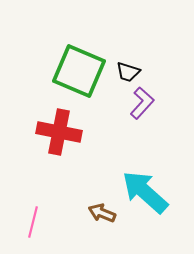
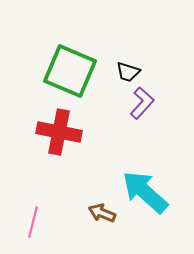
green square: moved 9 px left
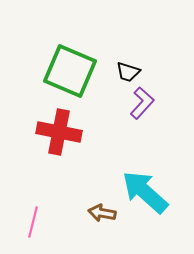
brown arrow: rotated 12 degrees counterclockwise
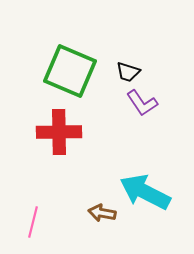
purple L-shape: rotated 104 degrees clockwise
red cross: rotated 12 degrees counterclockwise
cyan arrow: rotated 15 degrees counterclockwise
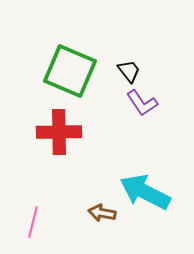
black trapezoid: moved 1 px right, 1 px up; rotated 145 degrees counterclockwise
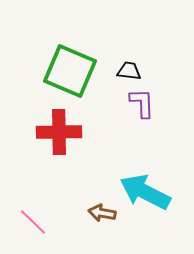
black trapezoid: rotated 45 degrees counterclockwise
purple L-shape: rotated 148 degrees counterclockwise
pink line: rotated 60 degrees counterclockwise
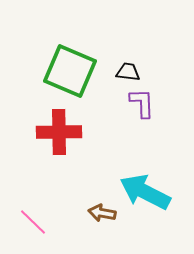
black trapezoid: moved 1 px left, 1 px down
